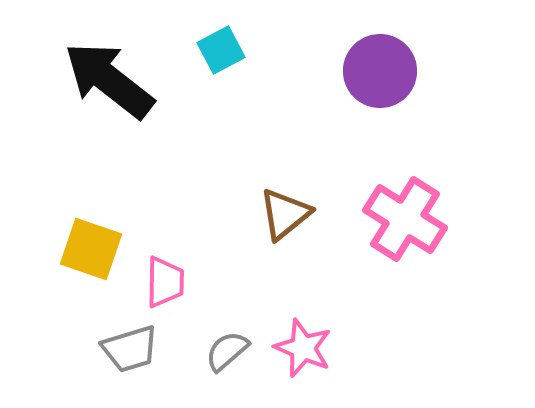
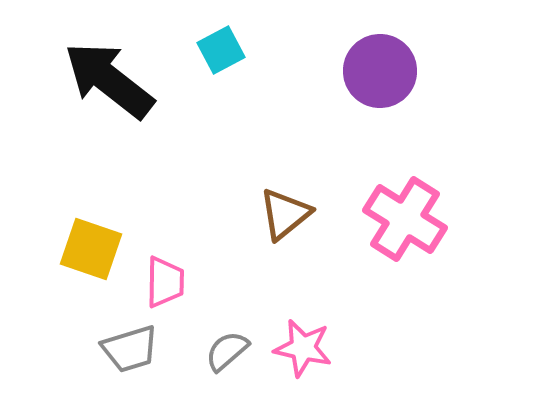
pink star: rotated 10 degrees counterclockwise
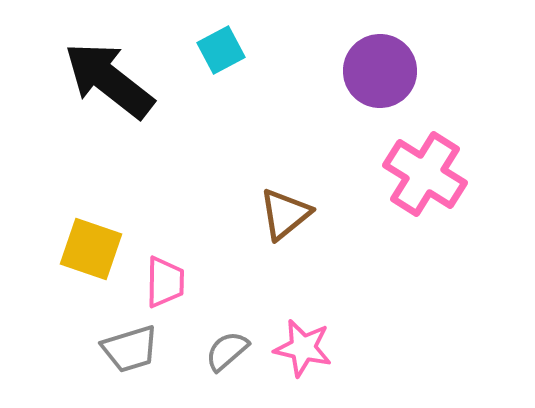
pink cross: moved 20 px right, 45 px up
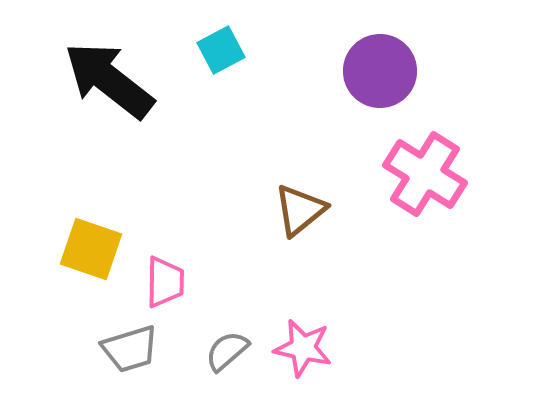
brown triangle: moved 15 px right, 4 px up
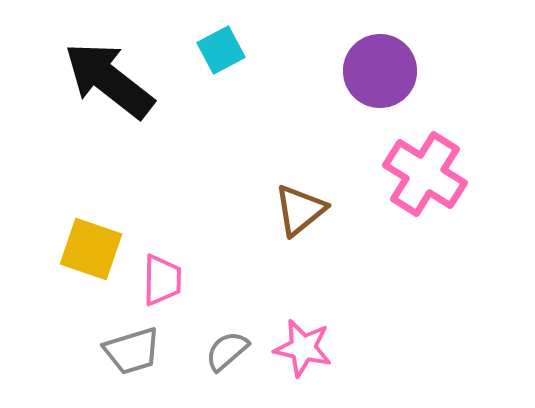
pink trapezoid: moved 3 px left, 2 px up
gray trapezoid: moved 2 px right, 2 px down
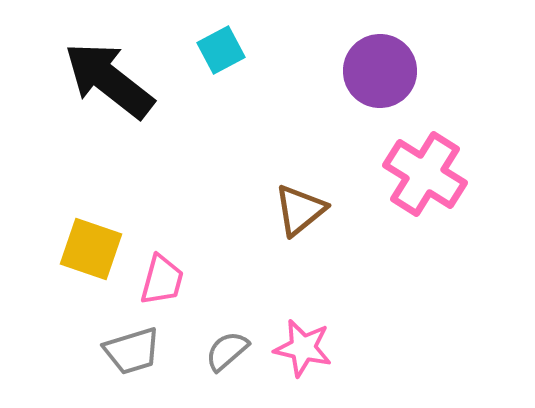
pink trapezoid: rotated 14 degrees clockwise
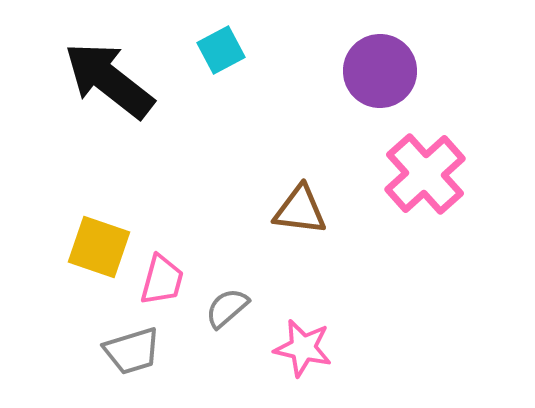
pink cross: rotated 16 degrees clockwise
brown triangle: rotated 46 degrees clockwise
yellow square: moved 8 px right, 2 px up
gray semicircle: moved 43 px up
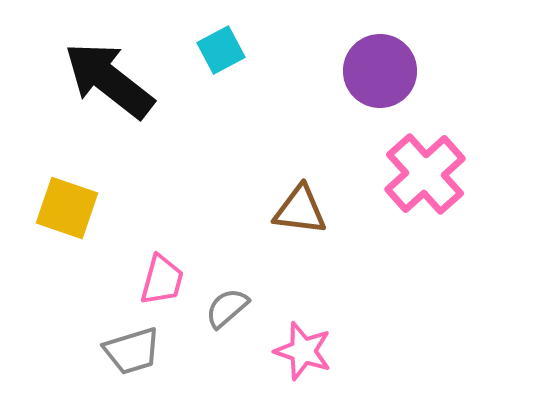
yellow square: moved 32 px left, 39 px up
pink star: moved 3 px down; rotated 6 degrees clockwise
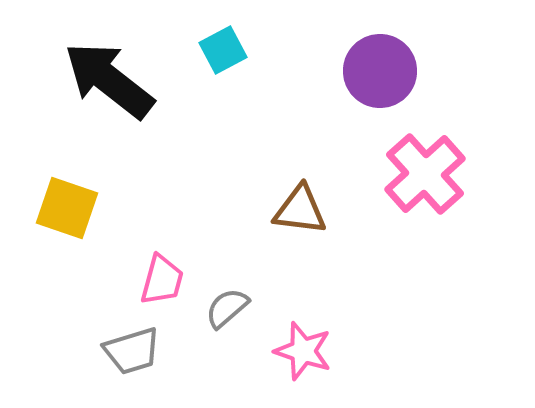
cyan square: moved 2 px right
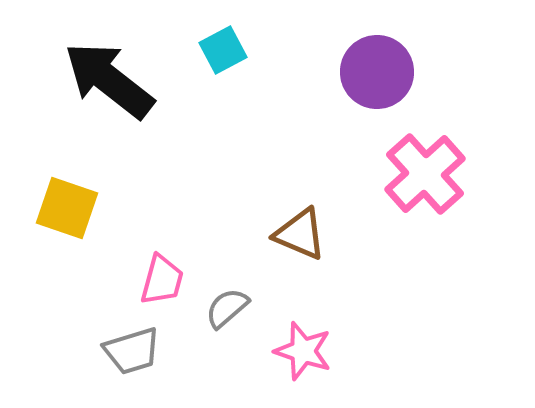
purple circle: moved 3 px left, 1 px down
brown triangle: moved 24 px down; rotated 16 degrees clockwise
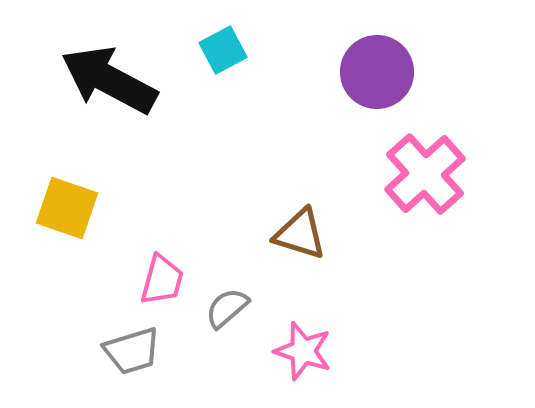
black arrow: rotated 10 degrees counterclockwise
brown triangle: rotated 6 degrees counterclockwise
